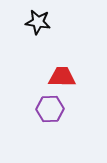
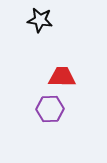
black star: moved 2 px right, 2 px up
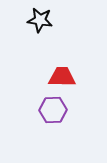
purple hexagon: moved 3 px right, 1 px down
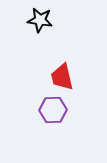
red trapezoid: rotated 104 degrees counterclockwise
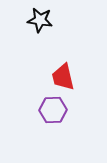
red trapezoid: moved 1 px right
